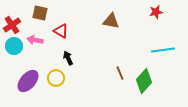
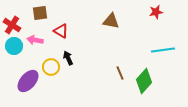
brown square: rotated 21 degrees counterclockwise
red cross: rotated 24 degrees counterclockwise
yellow circle: moved 5 px left, 11 px up
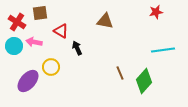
brown triangle: moved 6 px left
red cross: moved 5 px right, 3 px up
pink arrow: moved 1 px left, 2 px down
black arrow: moved 9 px right, 10 px up
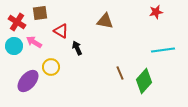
pink arrow: rotated 21 degrees clockwise
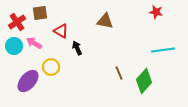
red star: rotated 24 degrees clockwise
red cross: rotated 24 degrees clockwise
pink arrow: moved 1 px down
brown line: moved 1 px left
